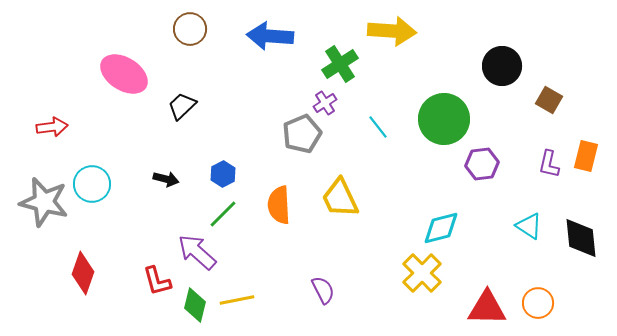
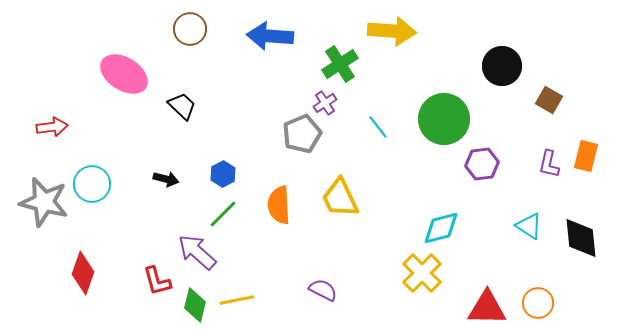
black trapezoid: rotated 88 degrees clockwise
purple semicircle: rotated 36 degrees counterclockwise
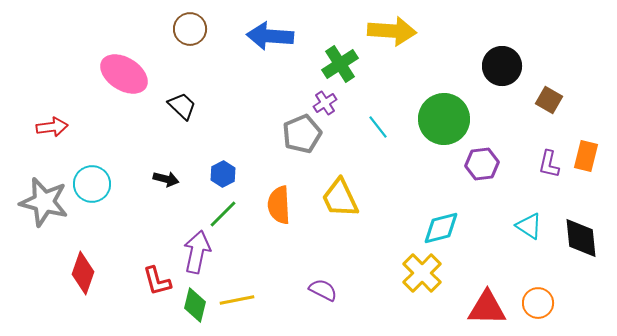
purple arrow: rotated 60 degrees clockwise
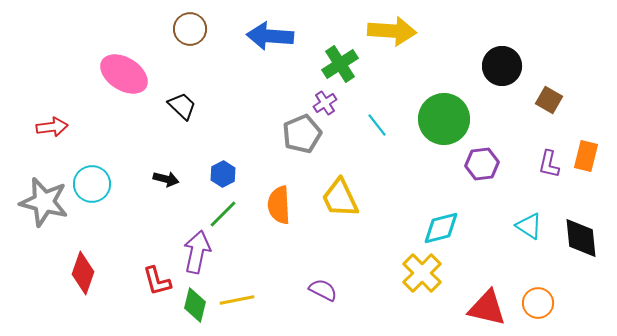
cyan line: moved 1 px left, 2 px up
red triangle: rotated 12 degrees clockwise
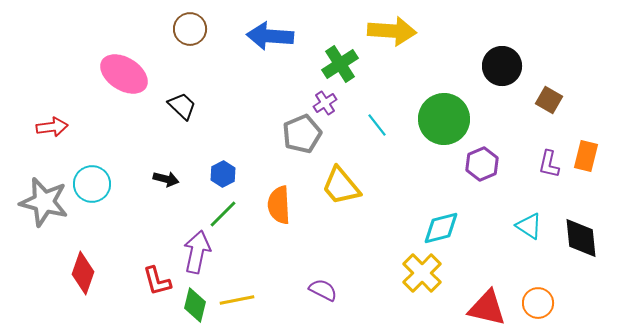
purple hexagon: rotated 16 degrees counterclockwise
yellow trapezoid: moved 1 px right, 12 px up; rotated 15 degrees counterclockwise
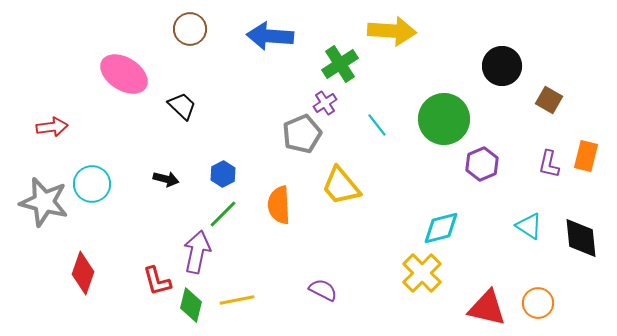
green diamond: moved 4 px left
